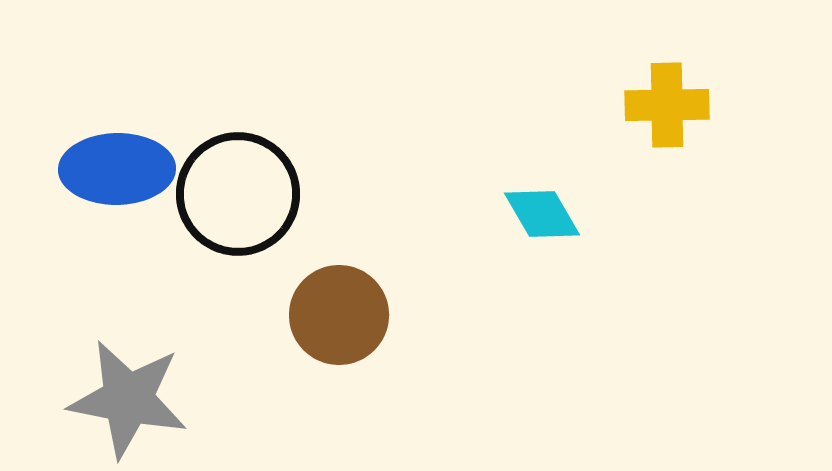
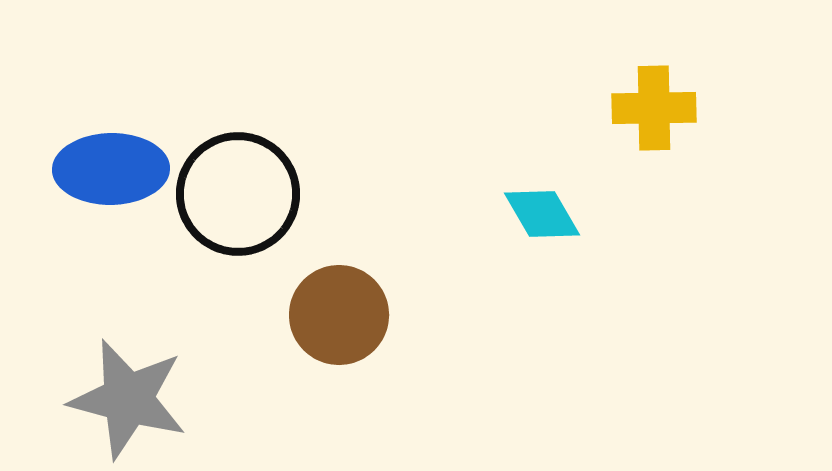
yellow cross: moved 13 px left, 3 px down
blue ellipse: moved 6 px left
gray star: rotated 4 degrees clockwise
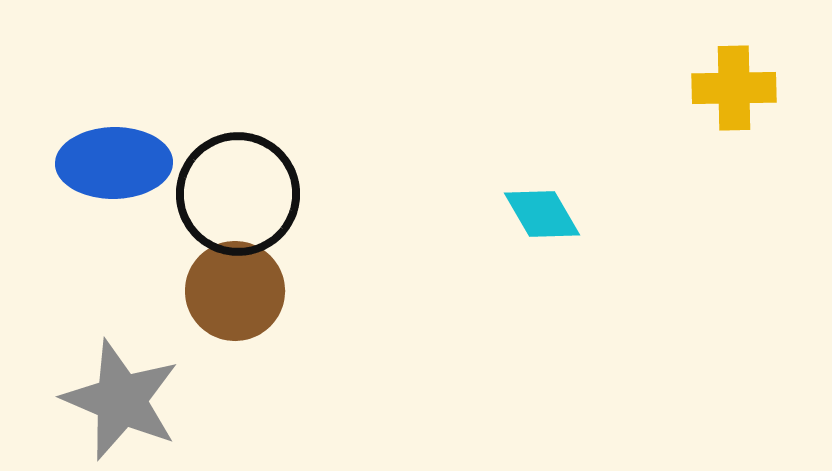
yellow cross: moved 80 px right, 20 px up
blue ellipse: moved 3 px right, 6 px up
brown circle: moved 104 px left, 24 px up
gray star: moved 7 px left, 1 px down; rotated 8 degrees clockwise
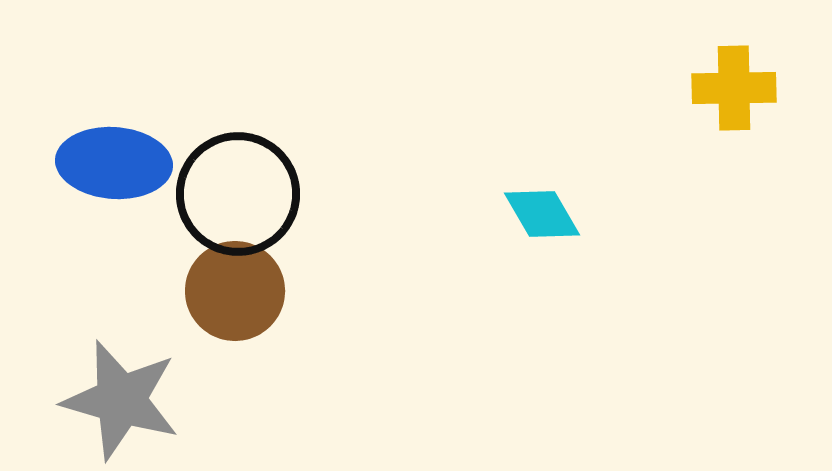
blue ellipse: rotated 5 degrees clockwise
gray star: rotated 7 degrees counterclockwise
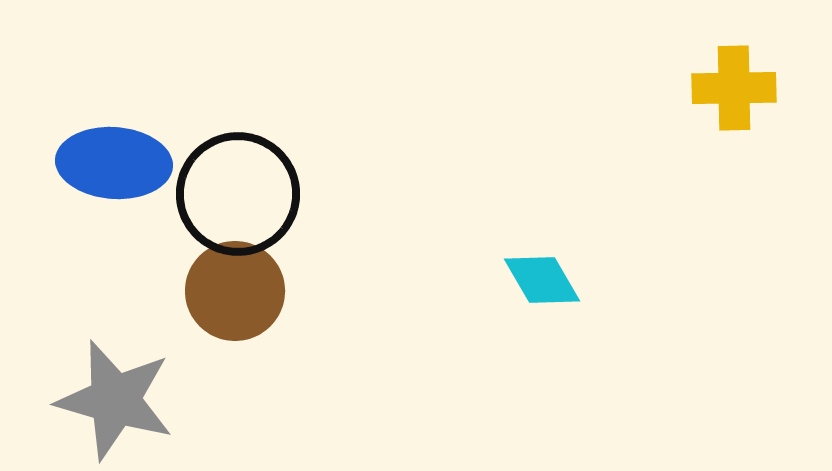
cyan diamond: moved 66 px down
gray star: moved 6 px left
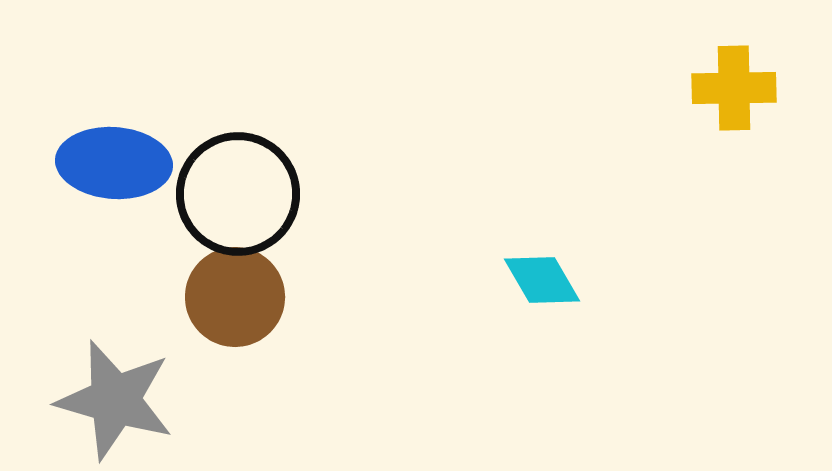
brown circle: moved 6 px down
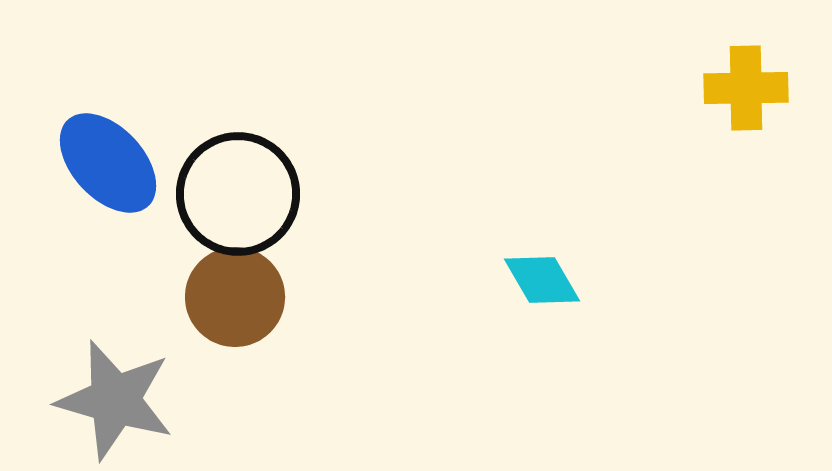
yellow cross: moved 12 px right
blue ellipse: moved 6 px left; rotated 43 degrees clockwise
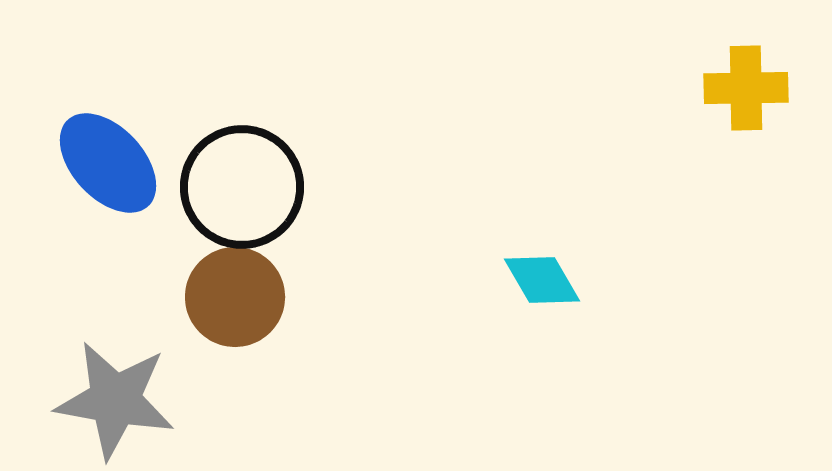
black circle: moved 4 px right, 7 px up
gray star: rotated 6 degrees counterclockwise
